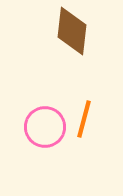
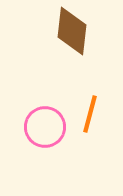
orange line: moved 6 px right, 5 px up
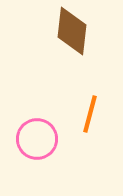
pink circle: moved 8 px left, 12 px down
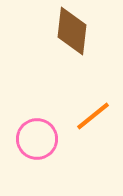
orange line: moved 3 px right, 2 px down; rotated 36 degrees clockwise
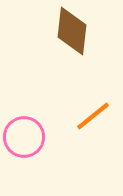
pink circle: moved 13 px left, 2 px up
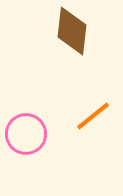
pink circle: moved 2 px right, 3 px up
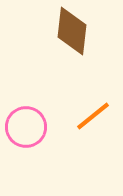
pink circle: moved 7 px up
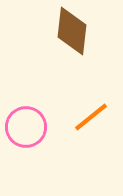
orange line: moved 2 px left, 1 px down
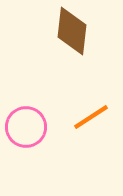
orange line: rotated 6 degrees clockwise
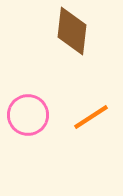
pink circle: moved 2 px right, 12 px up
